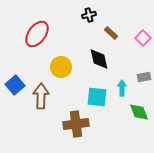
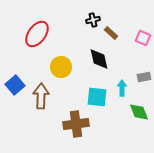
black cross: moved 4 px right, 5 px down
pink square: rotated 21 degrees counterclockwise
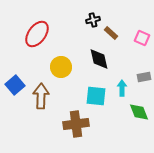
pink square: moved 1 px left
cyan square: moved 1 px left, 1 px up
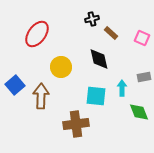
black cross: moved 1 px left, 1 px up
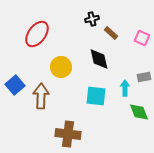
cyan arrow: moved 3 px right
brown cross: moved 8 px left, 10 px down; rotated 15 degrees clockwise
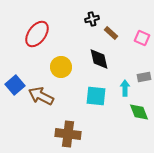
brown arrow: rotated 65 degrees counterclockwise
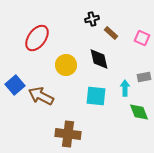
red ellipse: moved 4 px down
yellow circle: moved 5 px right, 2 px up
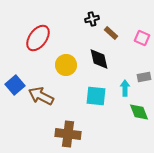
red ellipse: moved 1 px right
